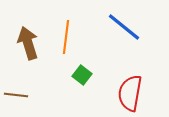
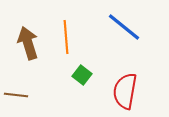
orange line: rotated 12 degrees counterclockwise
red semicircle: moved 5 px left, 2 px up
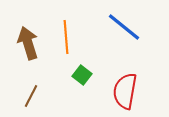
brown line: moved 15 px right, 1 px down; rotated 70 degrees counterclockwise
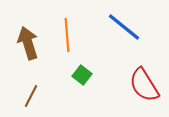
orange line: moved 1 px right, 2 px up
red semicircle: moved 19 px right, 6 px up; rotated 42 degrees counterclockwise
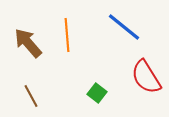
brown arrow: rotated 24 degrees counterclockwise
green square: moved 15 px right, 18 px down
red semicircle: moved 2 px right, 8 px up
brown line: rotated 55 degrees counterclockwise
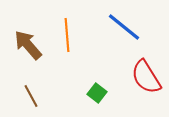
brown arrow: moved 2 px down
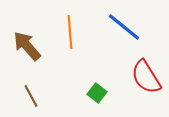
orange line: moved 3 px right, 3 px up
brown arrow: moved 1 px left, 1 px down
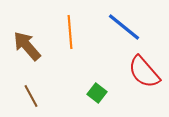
red semicircle: moved 2 px left, 5 px up; rotated 9 degrees counterclockwise
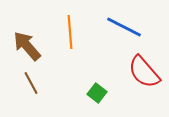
blue line: rotated 12 degrees counterclockwise
brown line: moved 13 px up
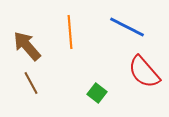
blue line: moved 3 px right
